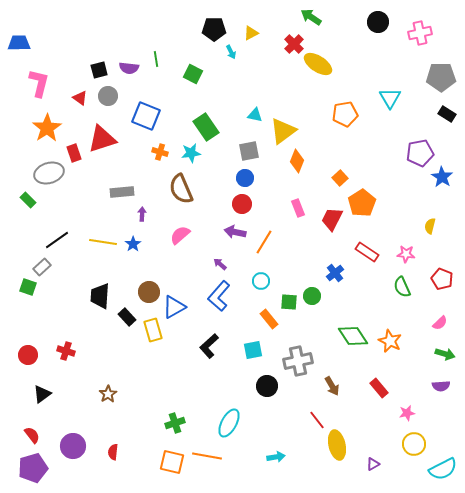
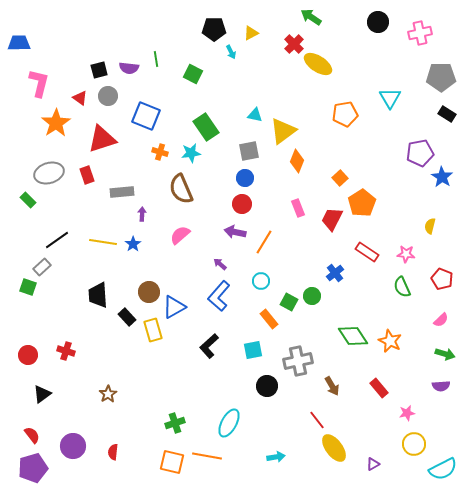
orange star at (47, 128): moved 9 px right, 5 px up
red rectangle at (74, 153): moved 13 px right, 22 px down
black trapezoid at (100, 296): moved 2 px left, 1 px up; rotated 8 degrees counterclockwise
green square at (289, 302): rotated 24 degrees clockwise
pink semicircle at (440, 323): moved 1 px right, 3 px up
yellow ellipse at (337, 445): moved 3 px left, 3 px down; rotated 24 degrees counterclockwise
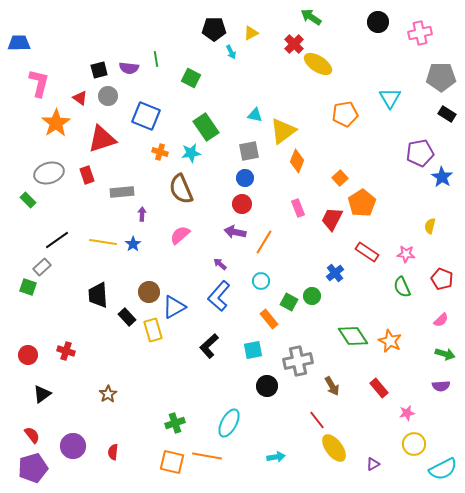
green square at (193, 74): moved 2 px left, 4 px down
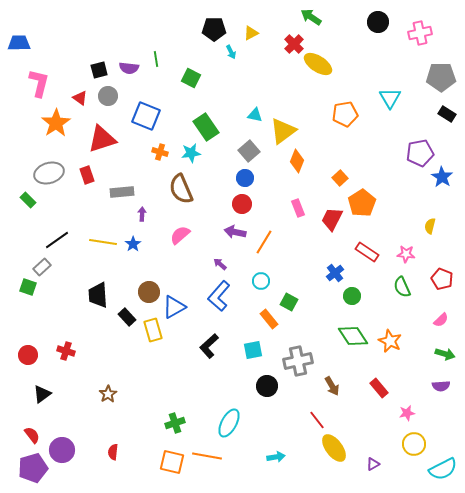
gray square at (249, 151): rotated 30 degrees counterclockwise
green circle at (312, 296): moved 40 px right
purple circle at (73, 446): moved 11 px left, 4 px down
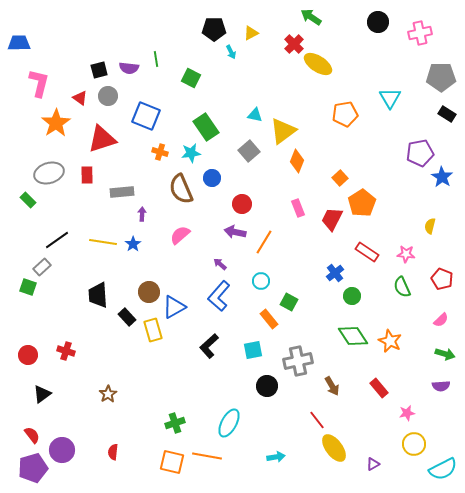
red rectangle at (87, 175): rotated 18 degrees clockwise
blue circle at (245, 178): moved 33 px left
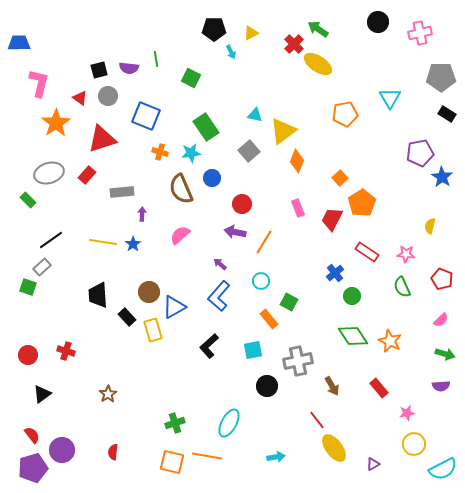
green arrow at (311, 17): moved 7 px right, 12 px down
red rectangle at (87, 175): rotated 42 degrees clockwise
black line at (57, 240): moved 6 px left
